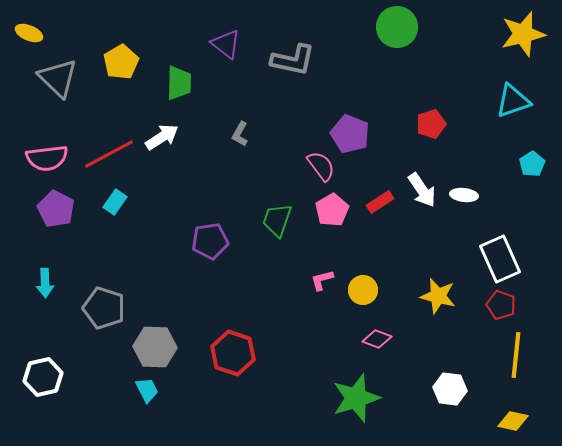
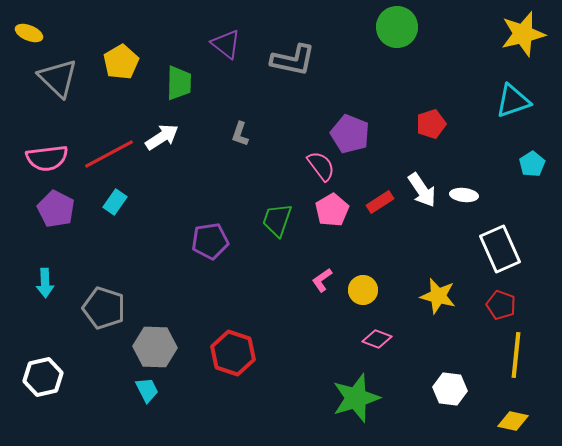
gray L-shape at (240, 134): rotated 10 degrees counterclockwise
white rectangle at (500, 259): moved 10 px up
pink L-shape at (322, 280): rotated 20 degrees counterclockwise
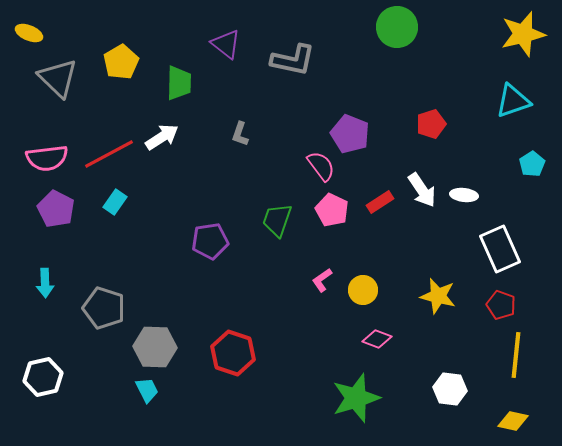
pink pentagon at (332, 210): rotated 16 degrees counterclockwise
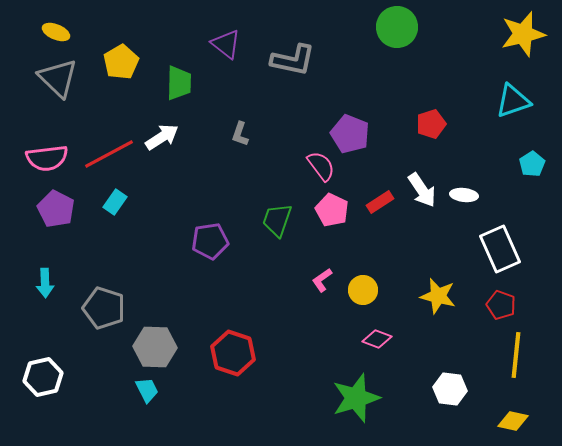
yellow ellipse at (29, 33): moved 27 px right, 1 px up
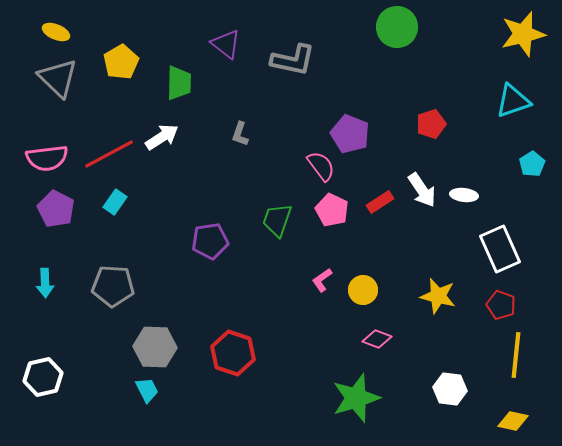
gray pentagon at (104, 308): moved 9 px right, 22 px up; rotated 15 degrees counterclockwise
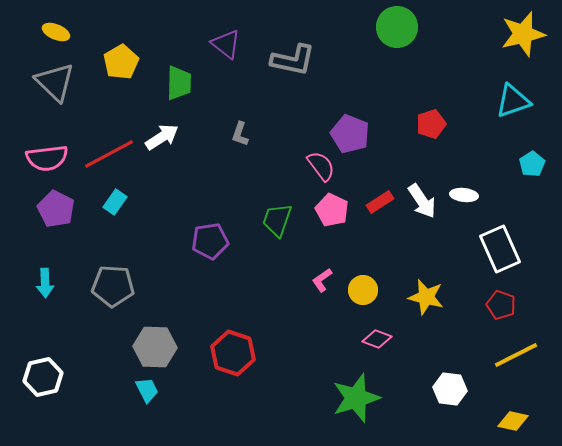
gray triangle at (58, 78): moved 3 px left, 4 px down
white arrow at (422, 190): moved 11 px down
yellow star at (438, 296): moved 12 px left, 1 px down
yellow line at (516, 355): rotated 57 degrees clockwise
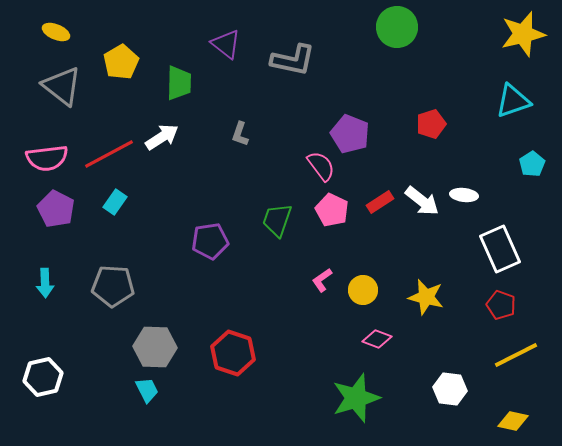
gray triangle at (55, 82): moved 7 px right, 4 px down; rotated 6 degrees counterclockwise
white arrow at (422, 201): rotated 18 degrees counterclockwise
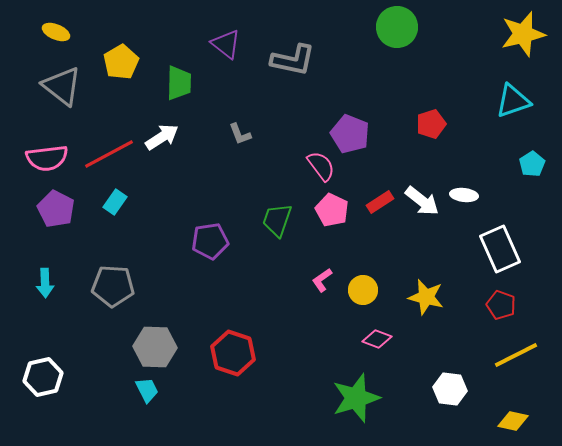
gray L-shape at (240, 134): rotated 40 degrees counterclockwise
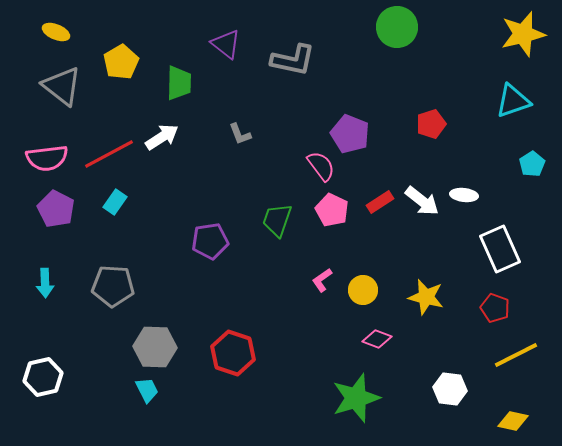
red pentagon at (501, 305): moved 6 px left, 3 px down
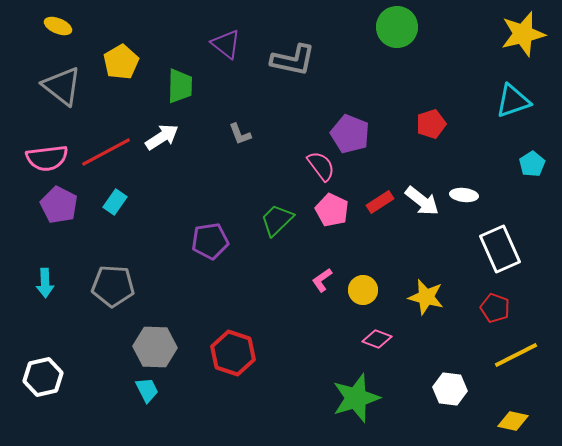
yellow ellipse at (56, 32): moved 2 px right, 6 px up
green trapezoid at (179, 83): moved 1 px right, 3 px down
red line at (109, 154): moved 3 px left, 2 px up
purple pentagon at (56, 209): moved 3 px right, 4 px up
green trapezoid at (277, 220): rotated 27 degrees clockwise
